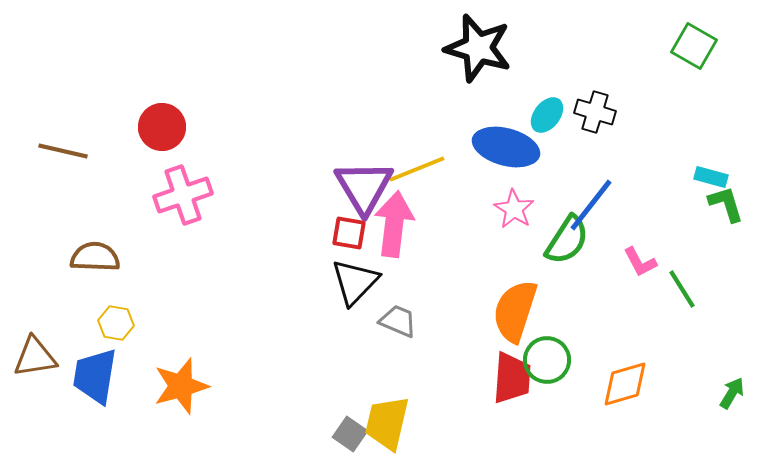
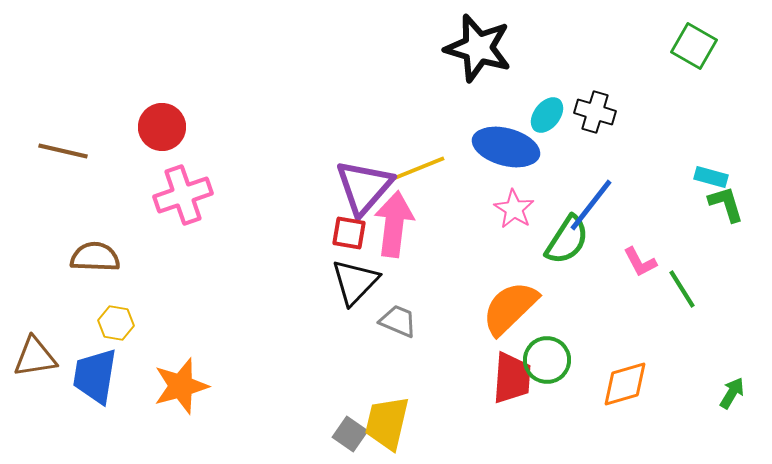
purple triangle: rotated 12 degrees clockwise
orange semicircle: moved 5 px left, 3 px up; rotated 28 degrees clockwise
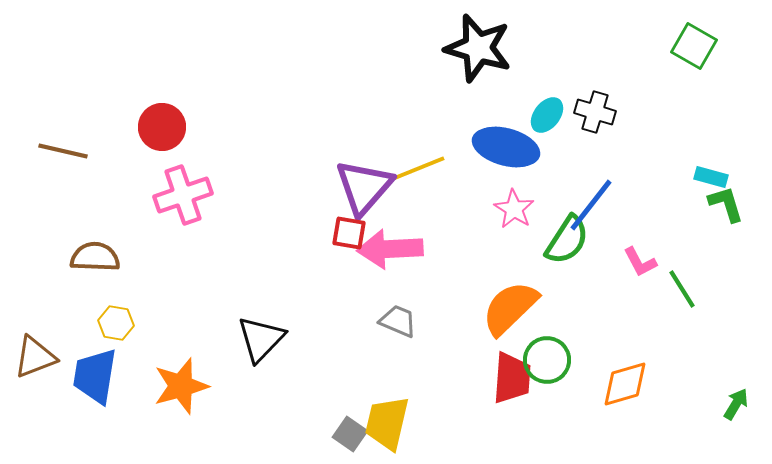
pink arrow: moved 4 px left, 25 px down; rotated 100 degrees counterclockwise
black triangle: moved 94 px left, 57 px down
brown triangle: rotated 12 degrees counterclockwise
green arrow: moved 4 px right, 11 px down
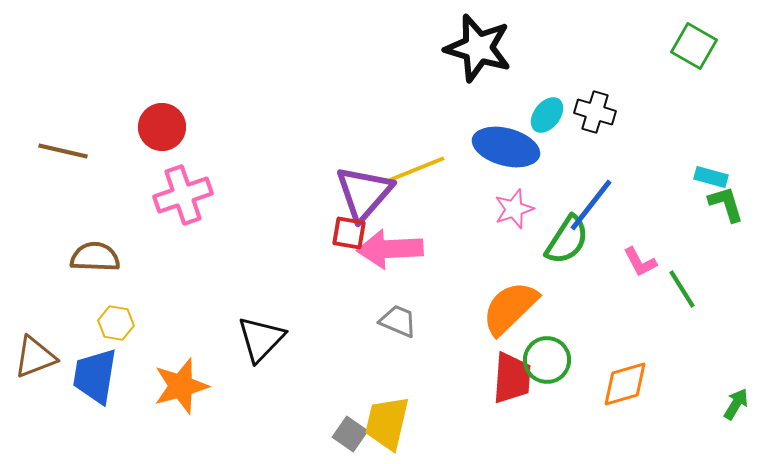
purple triangle: moved 6 px down
pink star: rotated 21 degrees clockwise
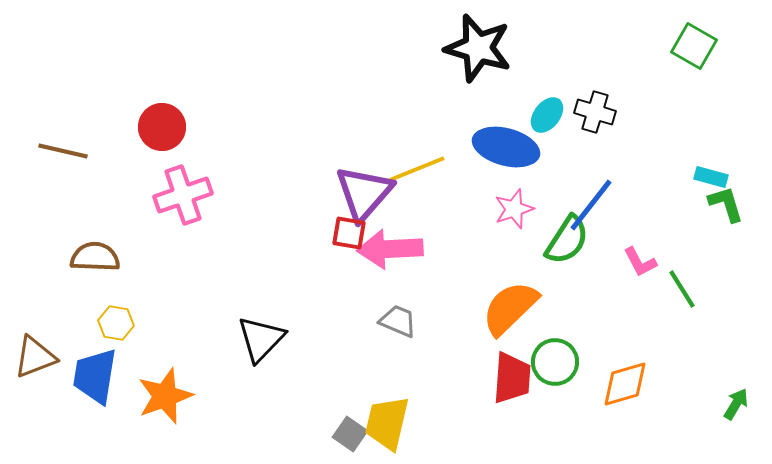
green circle: moved 8 px right, 2 px down
orange star: moved 16 px left, 10 px down; rotated 4 degrees counterclockwise
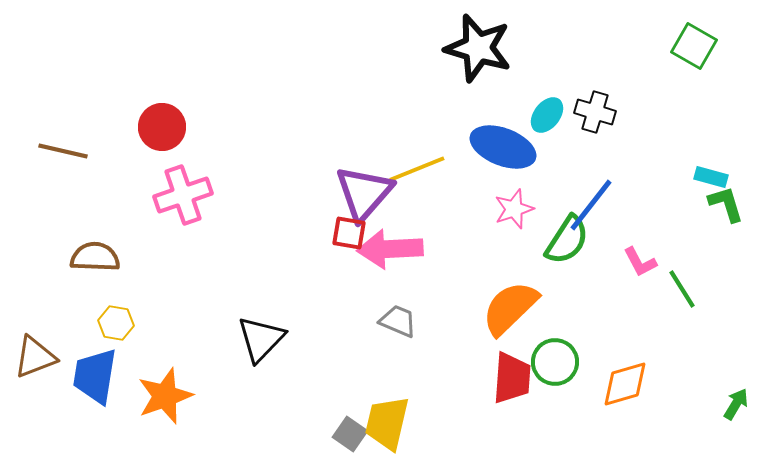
blue ellipse: moved 3 px left; rotated 6 degrees clockwise
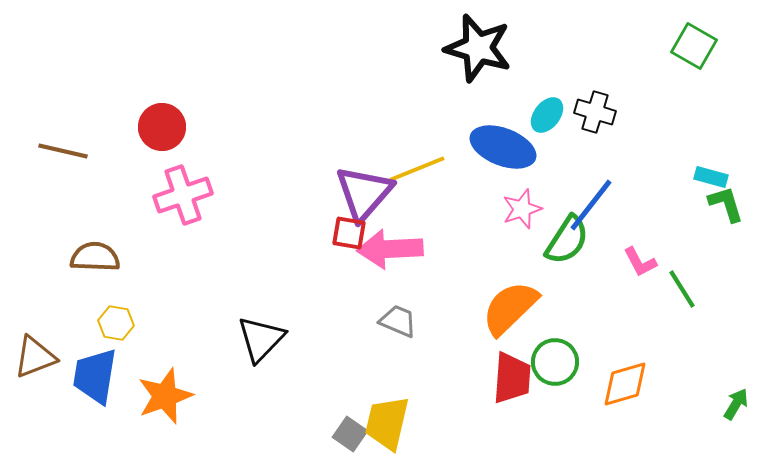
pink star: moved 8 px right
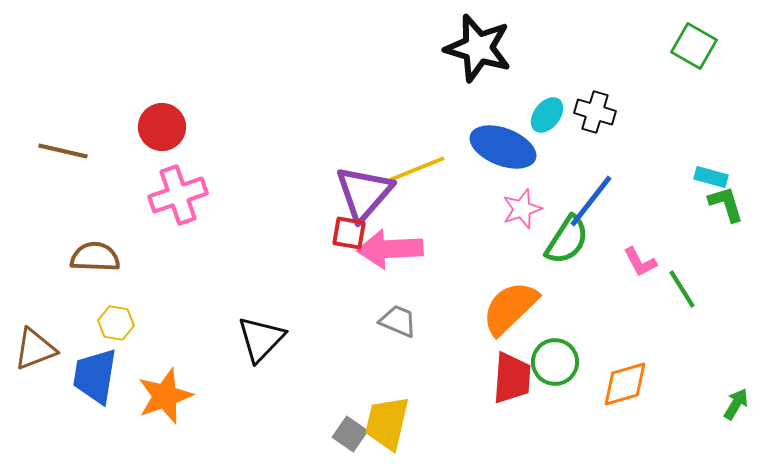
pink cross: moved 5 px left
blue line: moved 4 px up
brown triangle: moved 8 px up
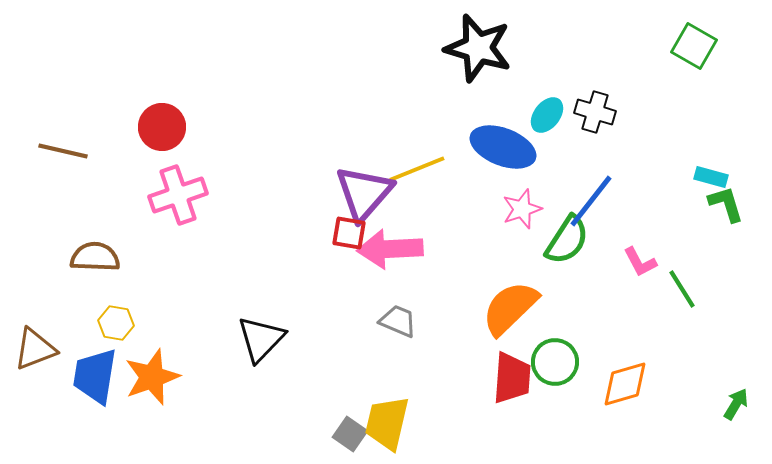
orange star: moved 13 px left, 19 px up
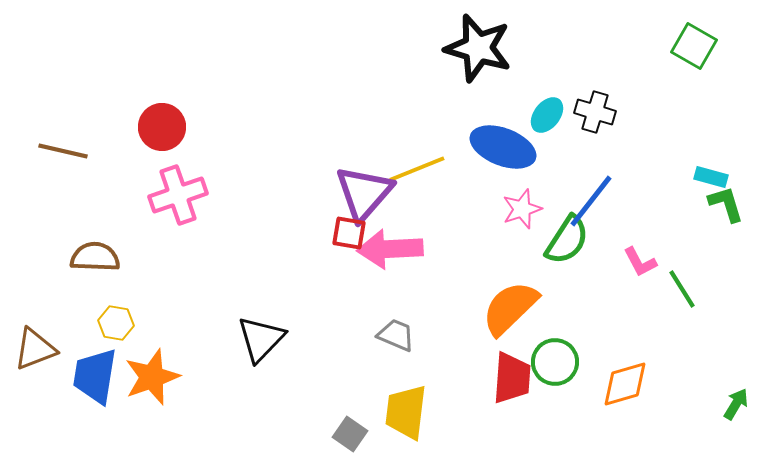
gray trapezoid: moved 2 px left, 14 px down
yellow trapezoid: moved 19 px right, 11 px up; rotated 6 degrees counterclockwise
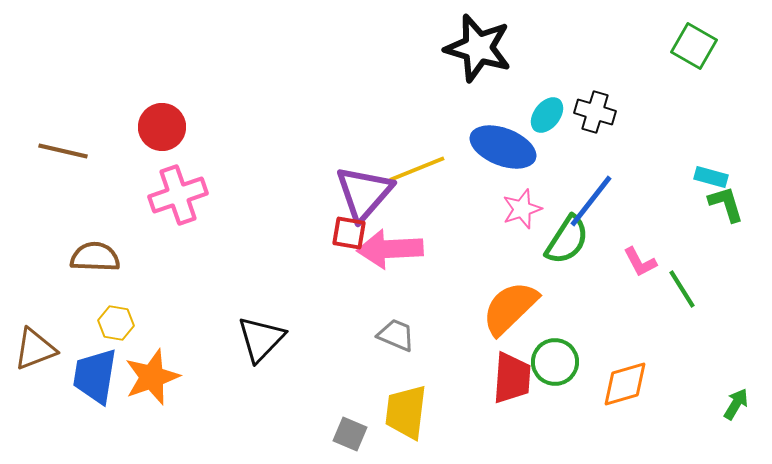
gray square: rotated 12 degrees counterclockwise
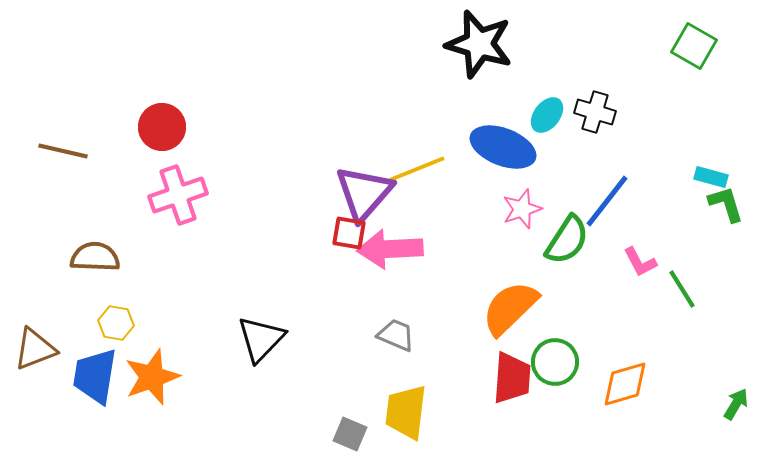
black star: moved 1 px right, 4 px up
blue line: moved 16 px right
